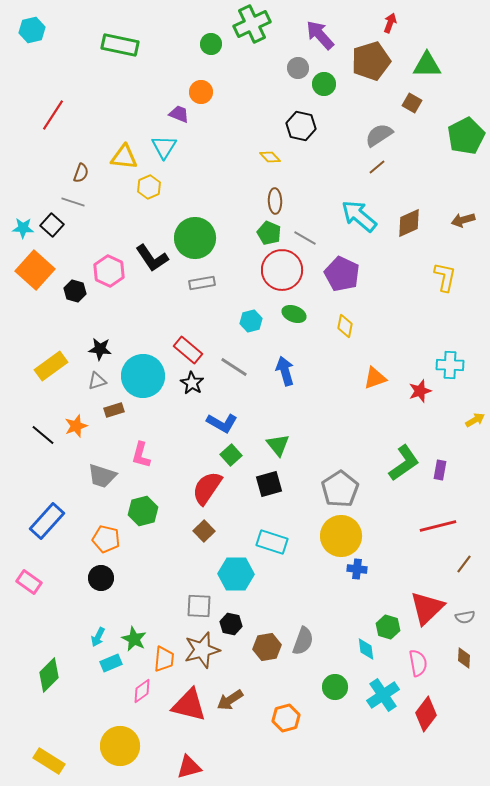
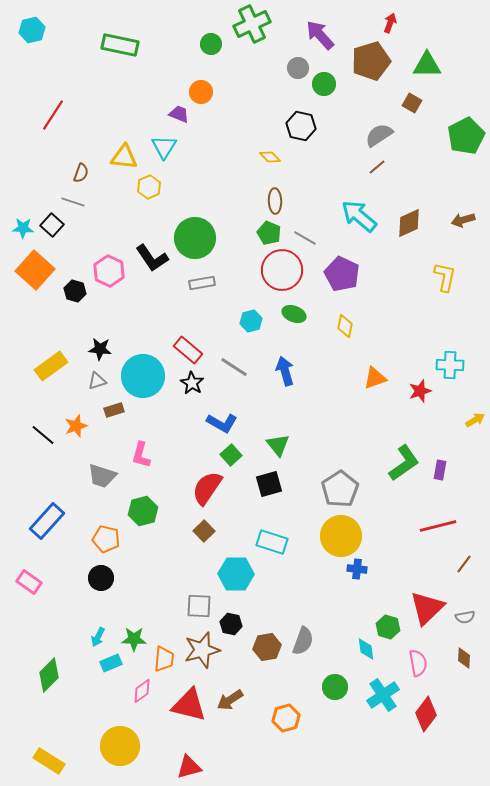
green star at (134, 639): rotated 25 degrees counterclockwise
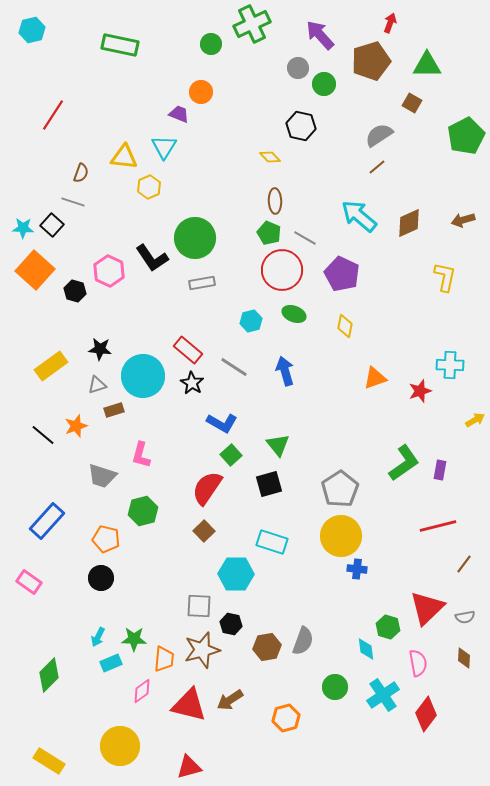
gray triangle at (97, 381): moved 4 px down
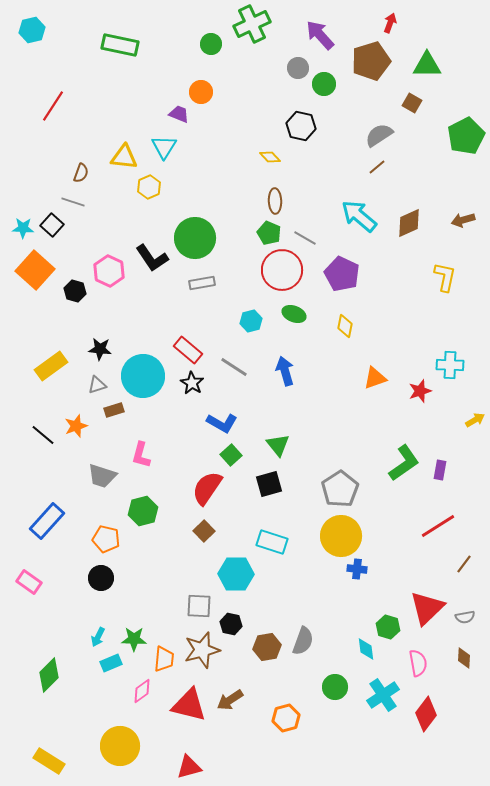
red line at (53, 115): moved 9 px up
red line at (438, 526): rotated 18 degrees counterclockwise
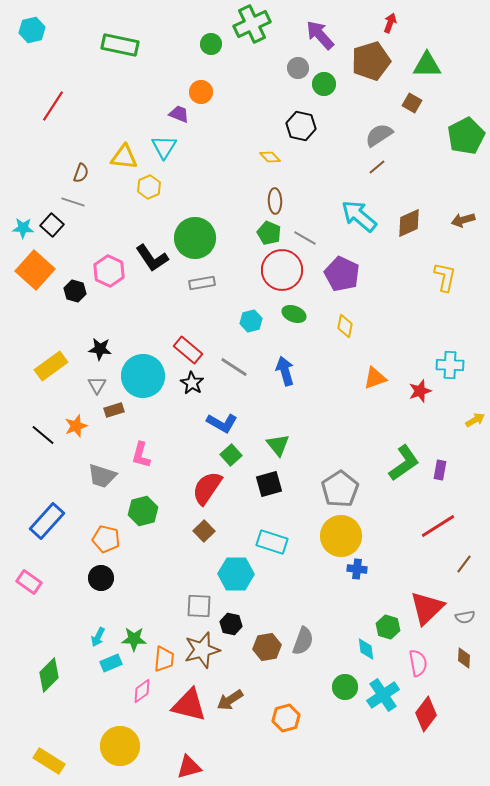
gray triangle at (97, 385): rotated 42 degrees counterclockwise
green circle at (335, 687): moved 10 px right
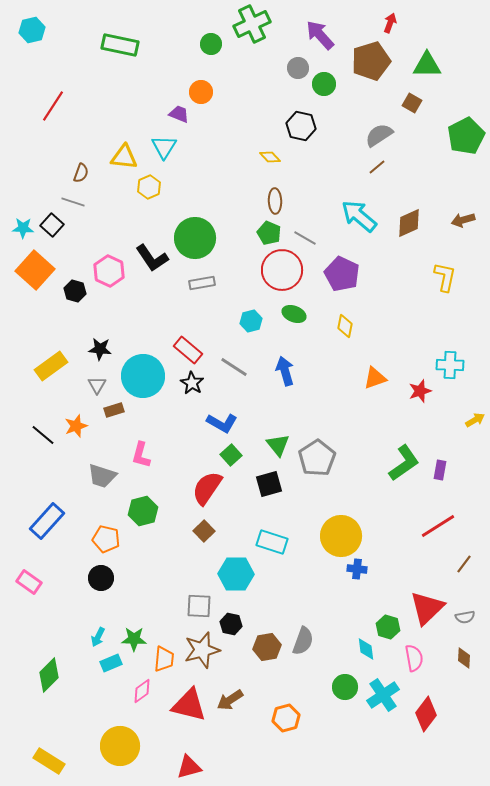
gray pentagon at (340, 489): moved 23 px left, 31 px up
pink semicircle at (418, 663): moved 4 px left, 5 px up
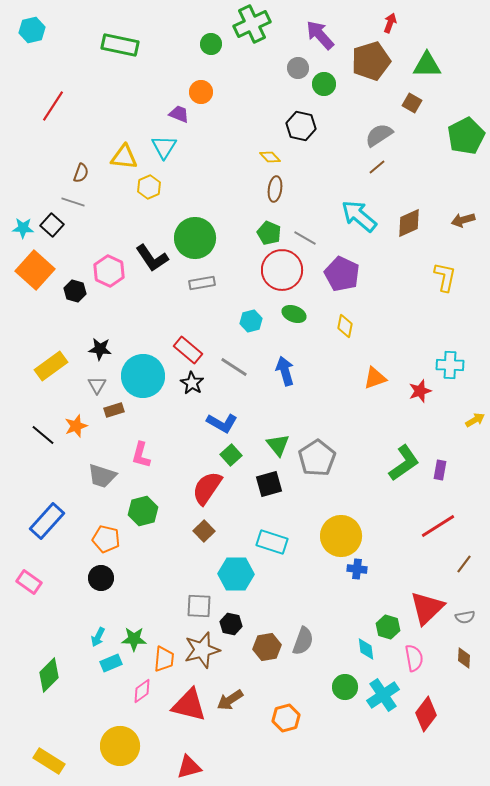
brown ellipse at (275, 201): moved 12 px up; rotated 10 degrees clockwise
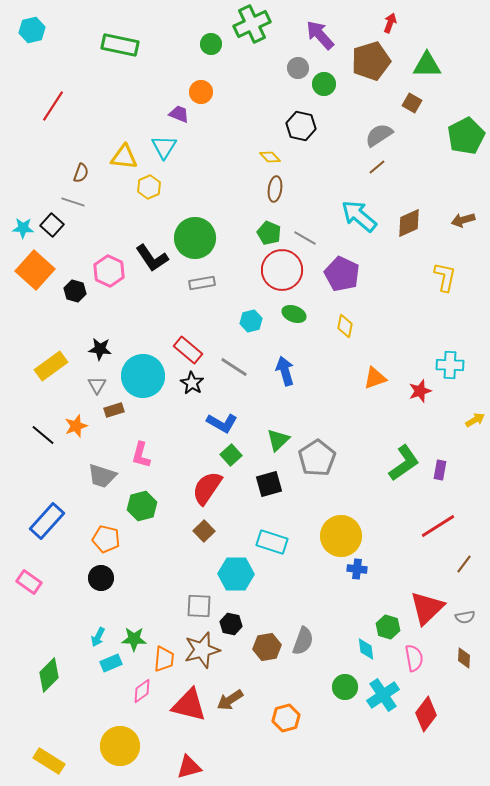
green triangle at (278, 445): moved 5 px up; rotated 25 degrees clockwise
green hexagon at (143, 511): moved 1 px left, 5 px up
